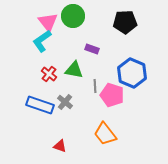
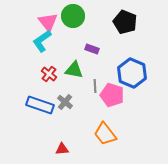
black pentagon: rotated 25 degrees clockwise
red triangle: moved 2 px right, 3 px down; rotated 24 degrees counterclockwise
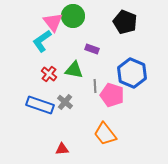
pink triangle: moved 5 px right
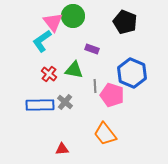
blue rectangle: rotated 20 degrees counterclockwise
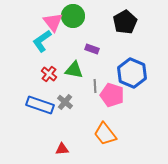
black pentagon: rotated 20 degrees clockwise
blue rectangle: rotated 20 degrees clockwise
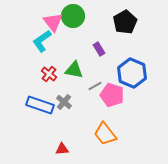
purple rectangle: moved 7 px right; rotated 40 degrees clockwise
gray line: rotated 64 degrees clockwise
gray cross: moved 1 px left
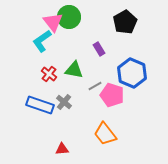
green circle: moved 4 px left, 1 px down
